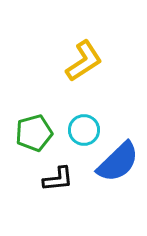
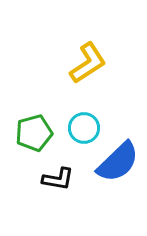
yellow L-shape: moved 4 px right, 2 px down
cyan circle: moved 2 px up
black L-shape: rotated 16 degrees clockwise
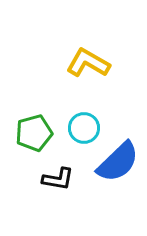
yellow L-shape: rotated 117 degrees counterclockwise
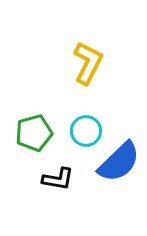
yellow L-shape: rotated 87 degrees clockwise
cyan circle: moved 2 px right, 3 px down
blue semicircle: moved 1 px right
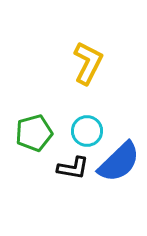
cyan circle: moved 1 px right
black L-shape: moved 15 px right, 11 px up
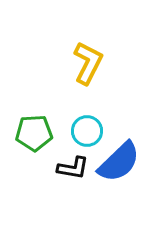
green pentagon: rotated 12 degrees clockwise
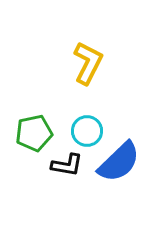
green pentagon: rotated 9 degrees counterclockwise
black L-shape: moved 6 px left, 3 px up
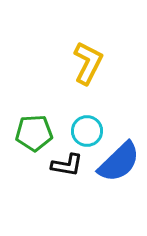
green pentagon: rotated 9 degrees clockwise
